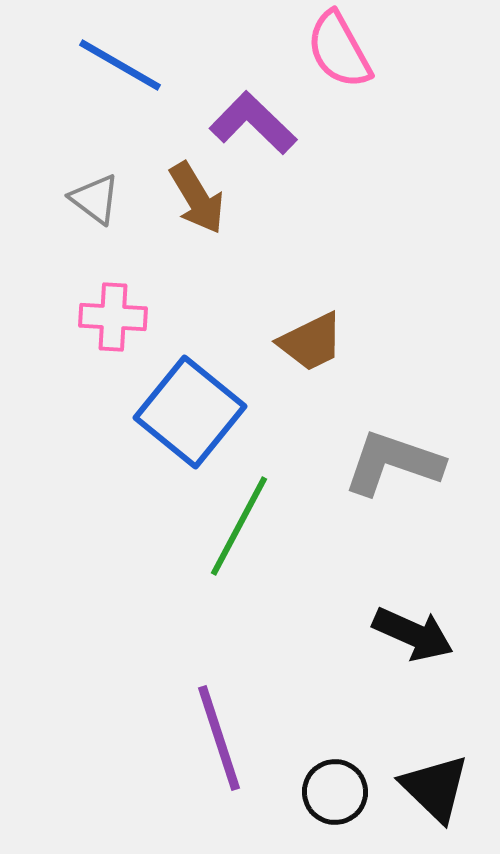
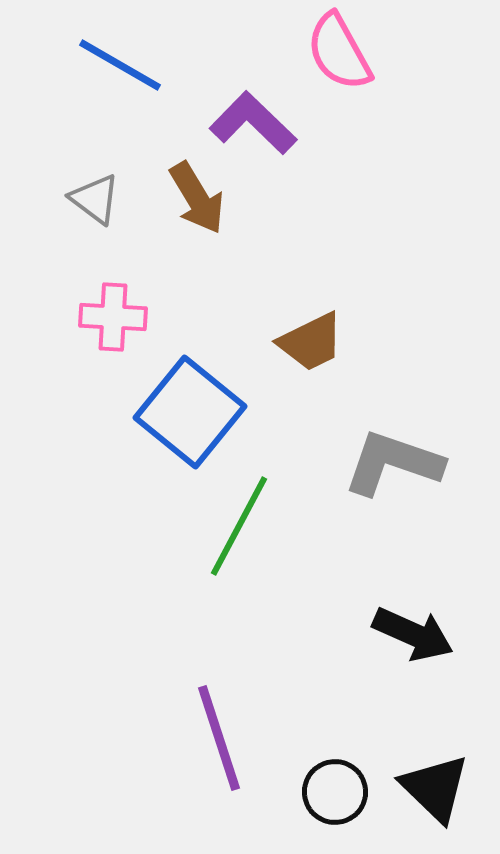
pink semicircle: moved 2 px down
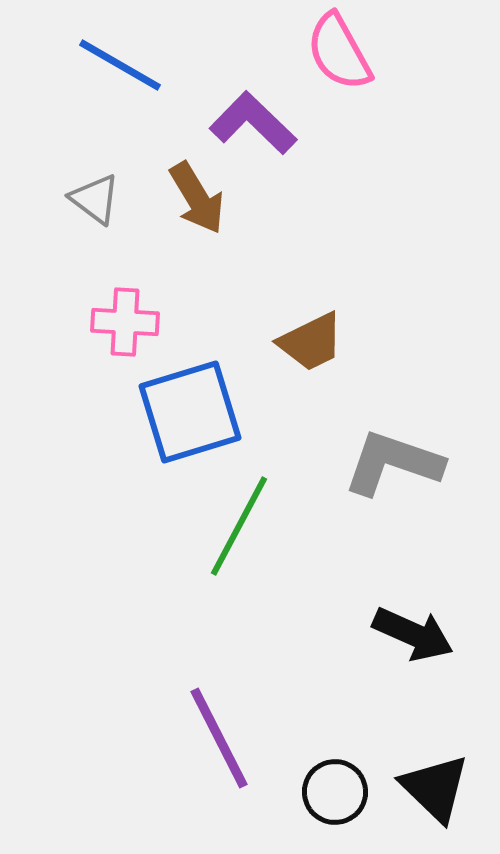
pink cross: moved 12 px right, 5 px down
blue square: rotated 34 degrees clockwise
purple line: rotated 9 degrees counterclockwise
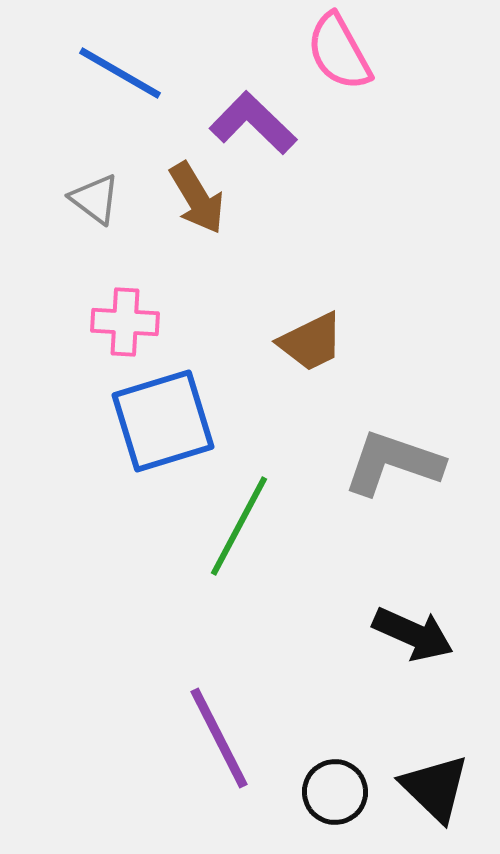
blue line: moved 8 px down
blue square: moved 27 px left, 9 px down
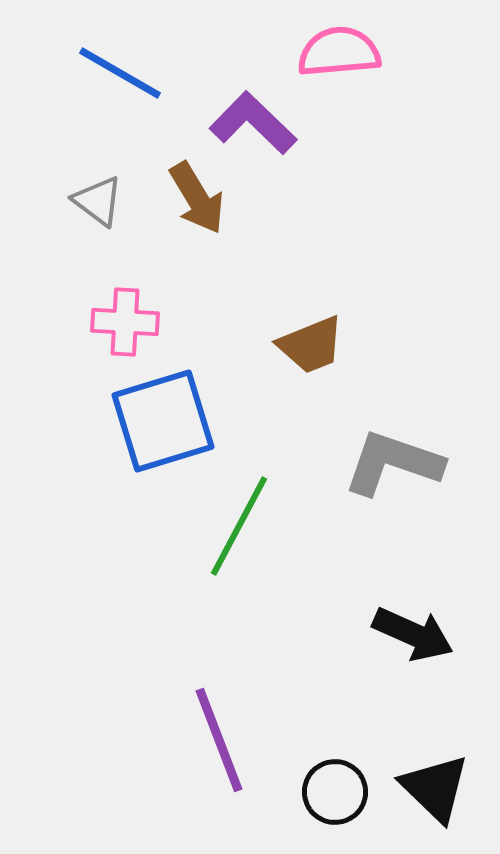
pink semicircle: rotated 114 degrees clockwise
gray triangle: moved 3 px right, 2 px down
brown trapezoid: moved 3 px down; rotated 4 degrees clockwise
purple line: moved 2 px down; rotated 6 degrees clockwise
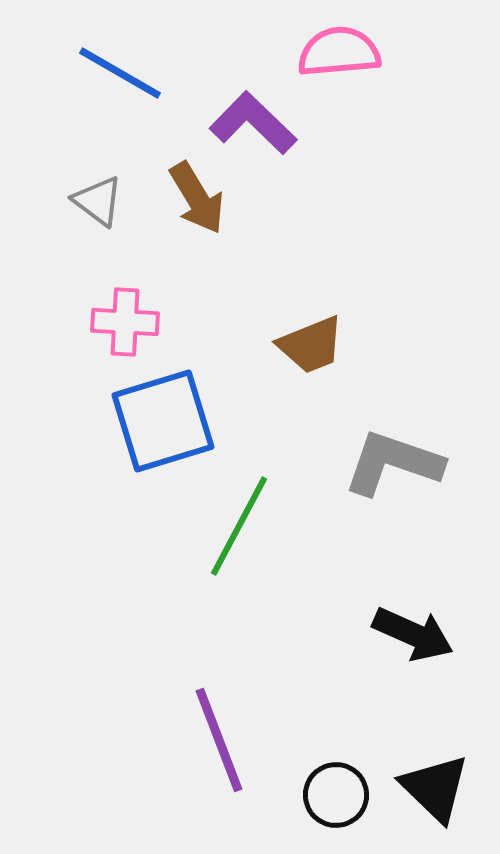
black circle: moved 1 px right, 3 px down
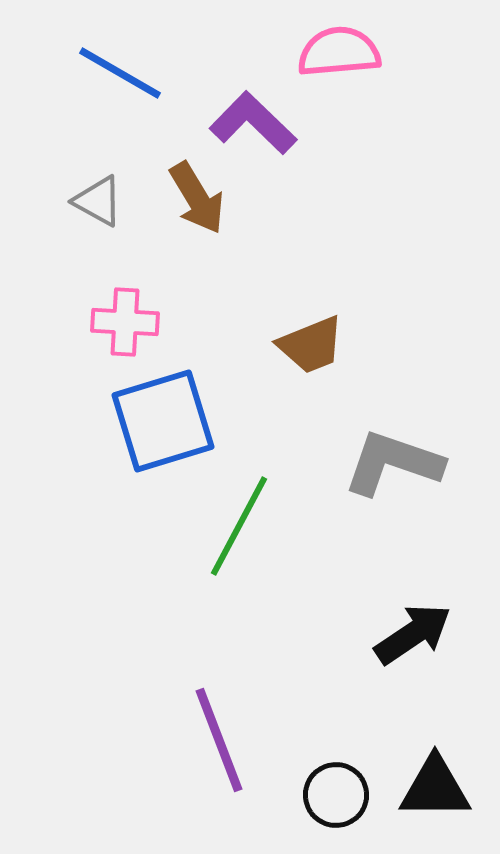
gray triangle: rotated 8 degrees counterclockwise
black arrow: rotated 58 degrees counterclockwise
black triangle: rotated 44 degrees counterclockwise
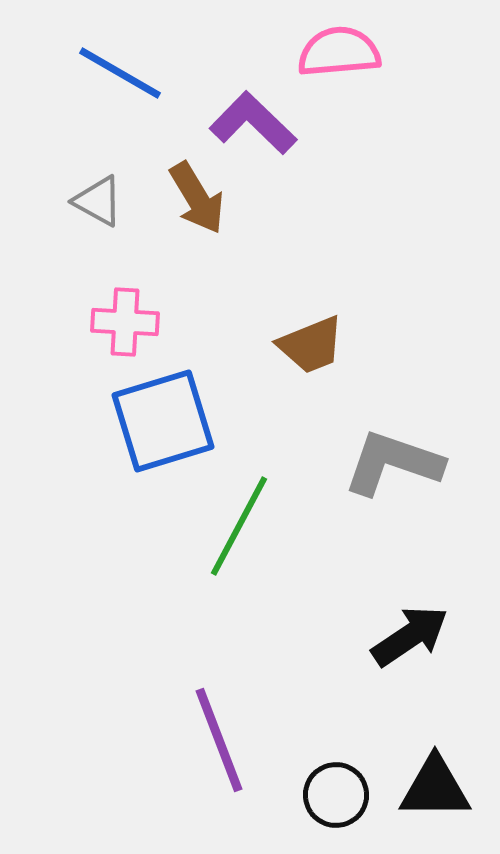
black arrow: moved 3 px left, 2 px down
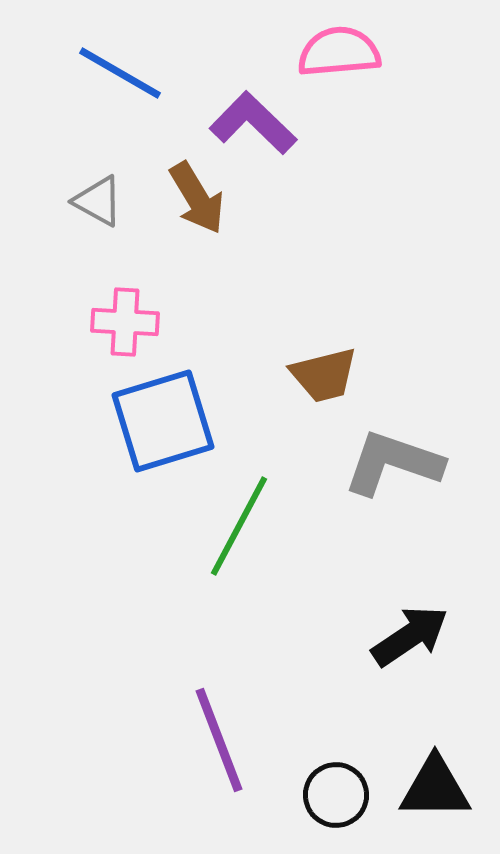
brown trapezoid: moved 13 px right, 30 px down; rotated 8 degrees clockwise
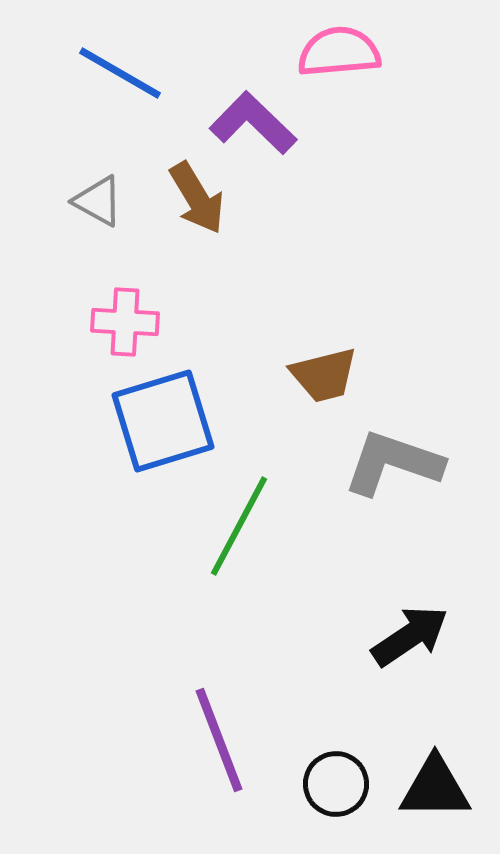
black circle: moved 11 px up
